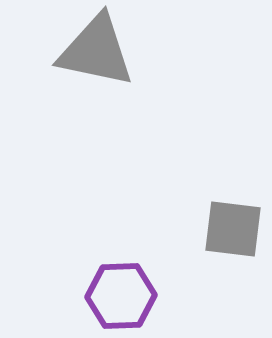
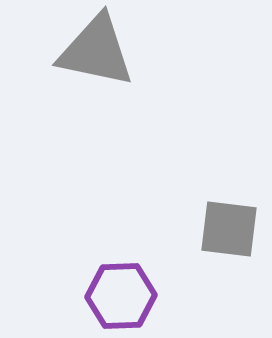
gray square: moved 4 px left
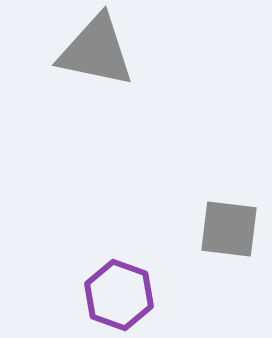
purple hexagon: moved 2 px left, 1 px up; rotated 22 degrees clockwise
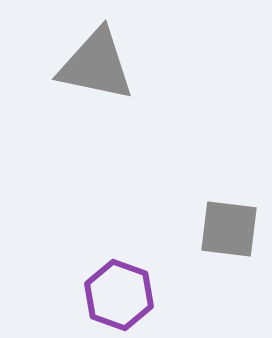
gray triangle: moved 14 px down
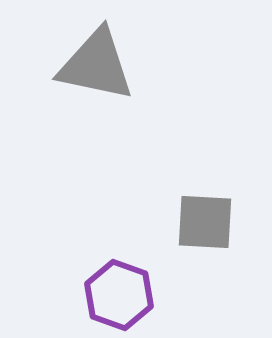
gray square: moved 24 px left, 7 px up; rotated 4 degrees counterclockwise
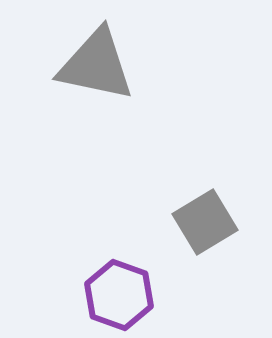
gray square: rotated 34 degrees counterclockwise
